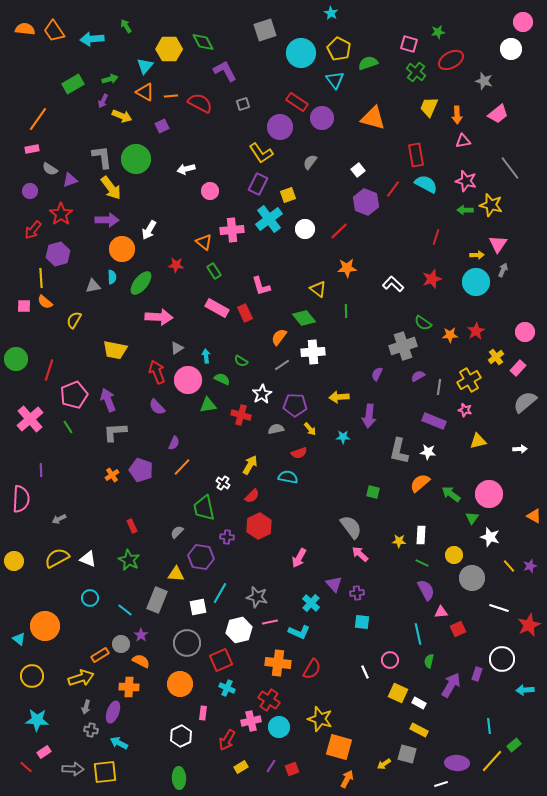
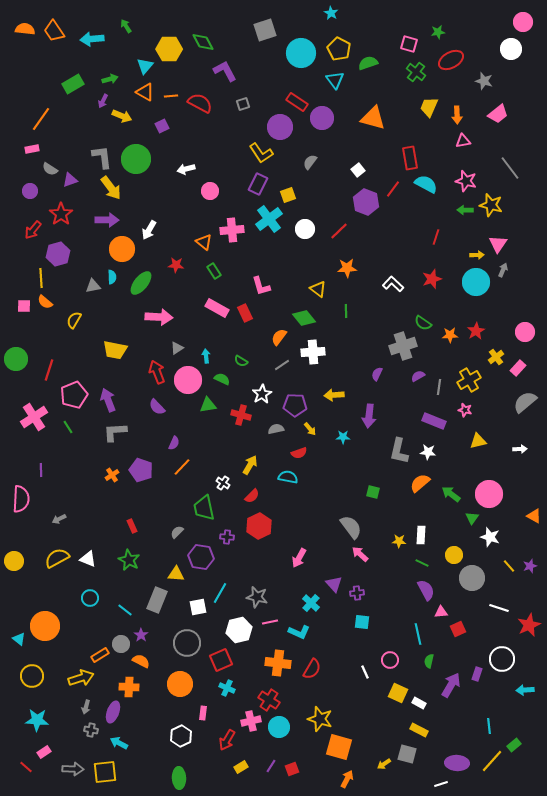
orange line at (38, 119): moved 3 px right
red rectangle at (416, 155): moved 6 px left, 3 px down
yellow arrow at (339, 397): moved 5 px left, 2 px up
pink cross at (30, 419): moved 4 px right, 2 px up; rotated 8 degrees clockwise
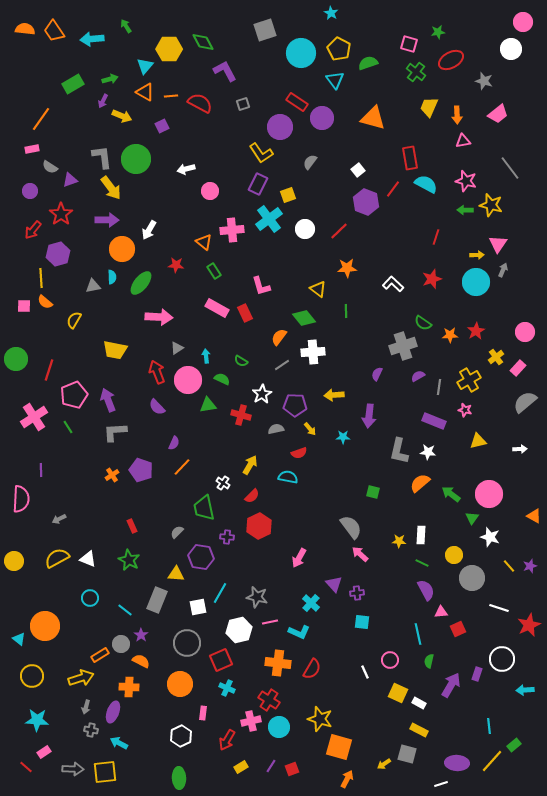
gray semicircle at (50, 169): moved 2 px up
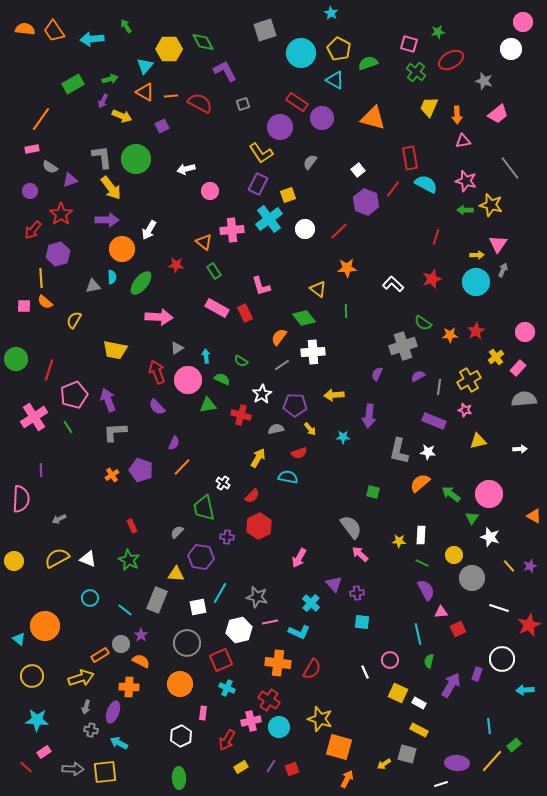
cyan triangle at (335, 80): rotated 24 degrees counterclockwise
gray semicircle at (525, 402): moved 1 px left, 3 px up; rotated 35 degrees clockwise
yellow arrow at (250, 465): moved 8 px right, 7 px up
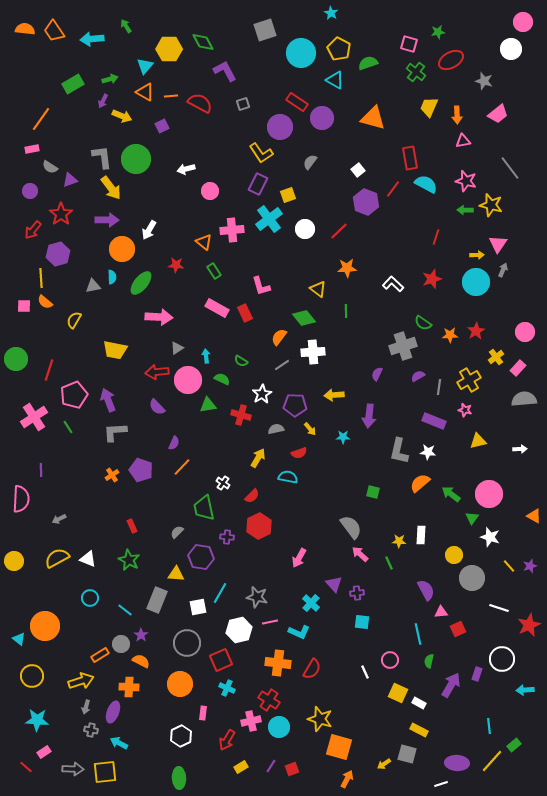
red arrow at (157, 372): rotated 75 degrees counterclockwise
green line at (422, 563): moved 33 px left; rotated 40 degrees clockwise
yellow arrow at (81, 678): moved 3 px down
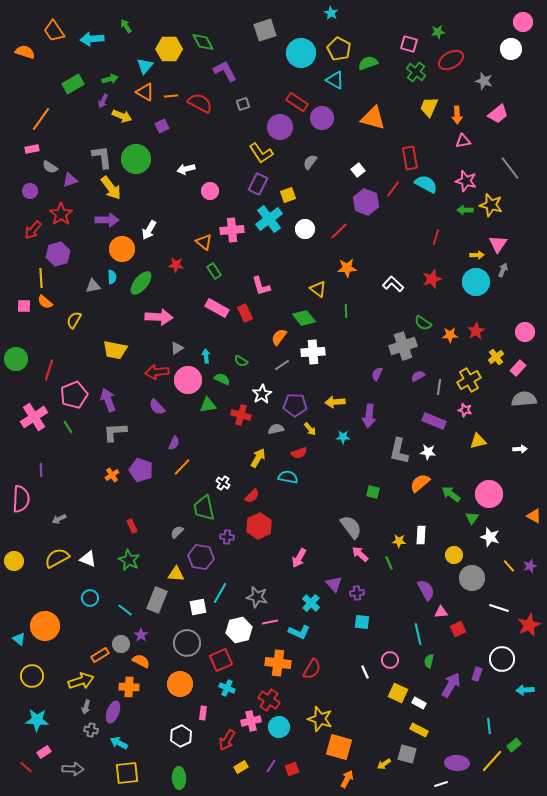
orange semicircle at (25, 29): moved 23 px down; rotated 12 degrees clockwise
yellow arrow at (334, 395): moved 1 px right, 7 px down
yellow square at (105, 772): moved 22 px right, 1 px down
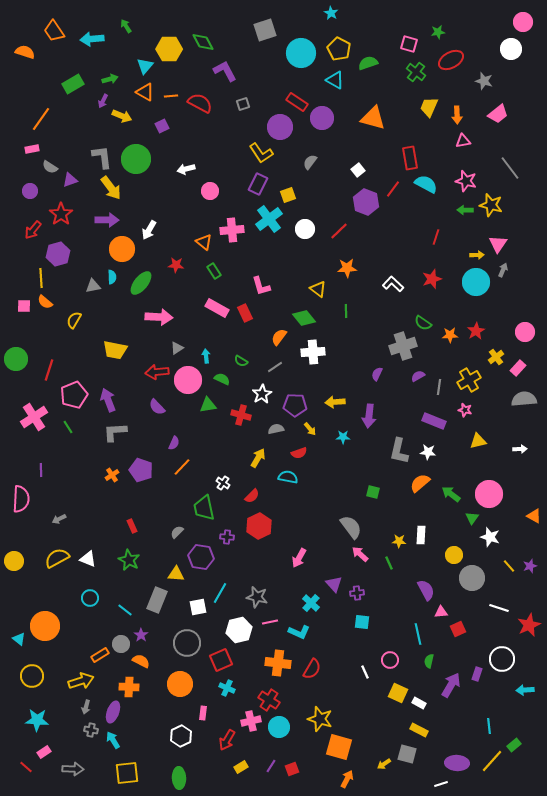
gray line at (282, 365): moved 7 px left, 2 px down
cyan arrow at (119, 743): moved 6 px left, 3 px up; rotated 30 degrees clockwise
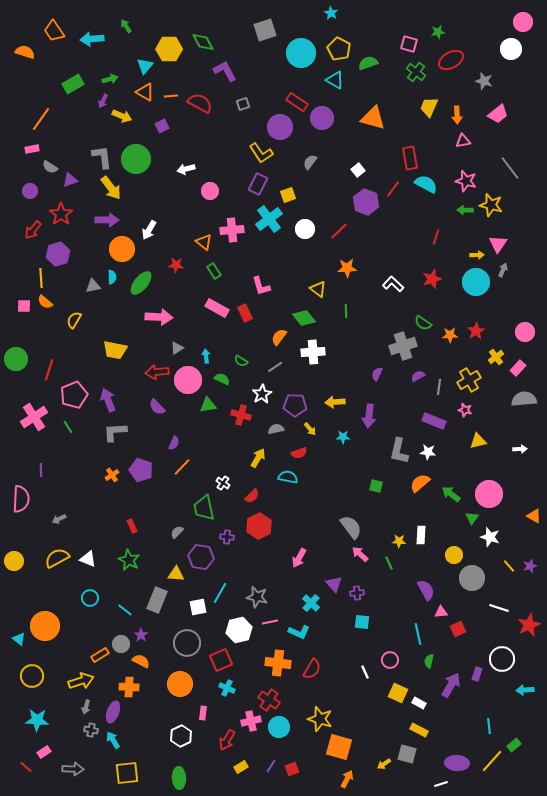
green square at (373, 492): moved 3 px right, 6 px up
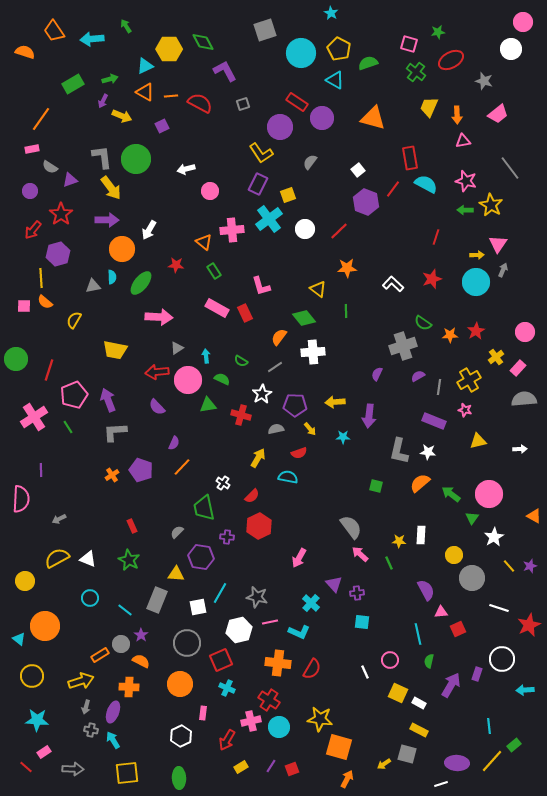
cyan triangle at (145, 66): rotated 24 degrees clockwise
yellow star at (491, 205): rotated 15 degrees clockwise
white star at (490, 537): moved 4 px right; rotated 24 degrees clockwise
yellow circle at (14, 561): moved 11 px right, 20 px down
yellow star at (320, 719): rotated 10 degrees counterclockwise
